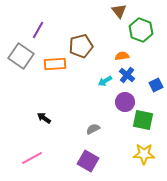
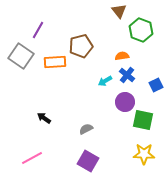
orange rectangle: moved 2 px up
gray semicircle: moved 7 px left
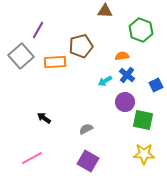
brown triangle: moved 14 px left; rotated 49 degrees counterclockwise
gray square: rotated 15 degrees clockwise
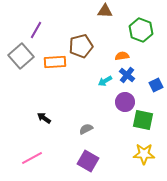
purple line: moved 2 px left
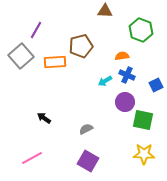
blue cross: rotated 14 degrees counterclockwise
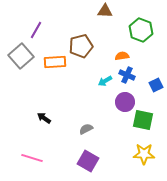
pink line: rotated 45 degrees clockwise
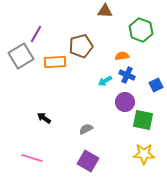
purple line: moved 4 px down
gray square: rotated 10 degrees clockwise
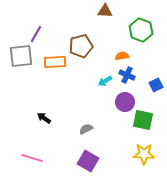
gray square: rotated 25 degrees clockwise
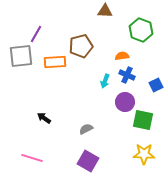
cyan arrow: rotated 40 degrees counterclockwise
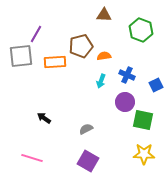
brown triangle: moved 1 px left, 4 px down
orange semicircle: moved 18 px left
cyan arrow: moved 4 px left
